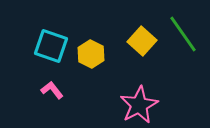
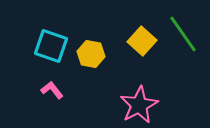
yellow hexagon: rotated 16 degrees counterclockwise
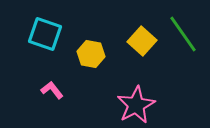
cyan square: moved 6 px left, 12 px up
pink star: moved 3 px left
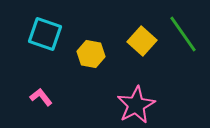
pink L-shape: moved 11 px left, 7 px down
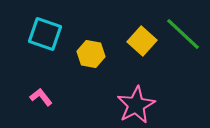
green line: rotated 12 degrees counterclockwise
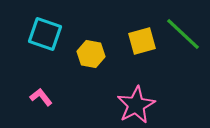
yellow square: rotated 32 degrees clockwise
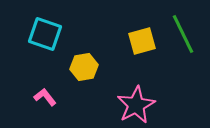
green line: rotated 21 degrees clockwise
yellow hexagon: moved 7 px left, 13 px down; rotated 20 degrees counterclockwise
pink L-shape: moved 4 px right
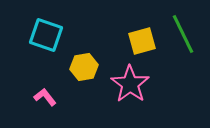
cyan square: moved 1 px right, 1 px down
pink star: moved 6 px left, 21 px up; rotated 9 degrees counterclockwise
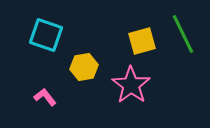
pink star: moved 1 px right, 1 px down
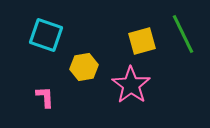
pink L-shape: rotated 35 degrees clockwise
